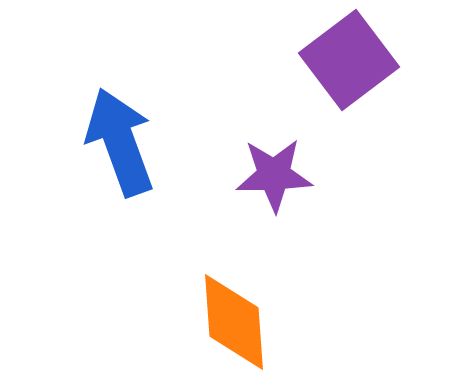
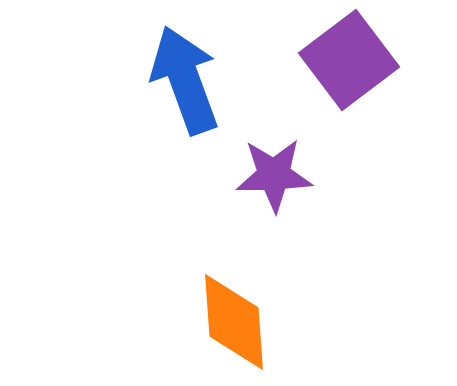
blue arrow: moved 65 px right, 62 px up
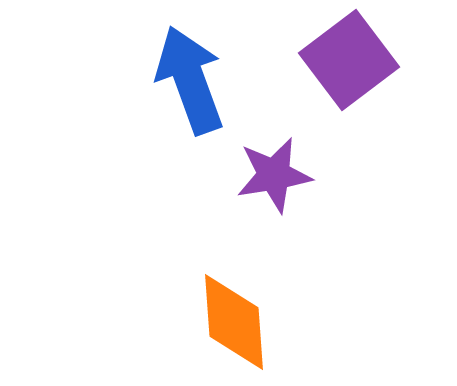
blue arrow: moved 5 px right
purple star: rotated 8 degrees counterclockwise
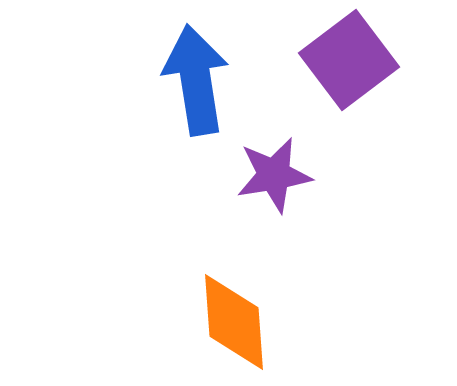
blue arrow: moved 6 px right; rotated 11 degrees clockwise
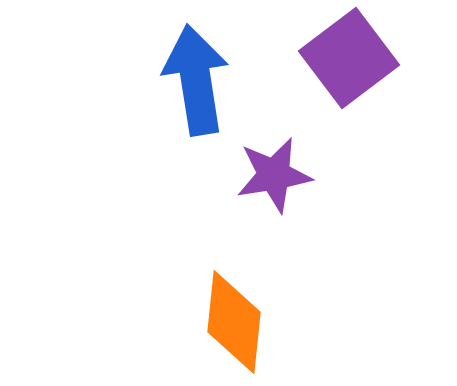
purple square: moved 2 px up
orange diamond: rotated 10 degrees clockwise
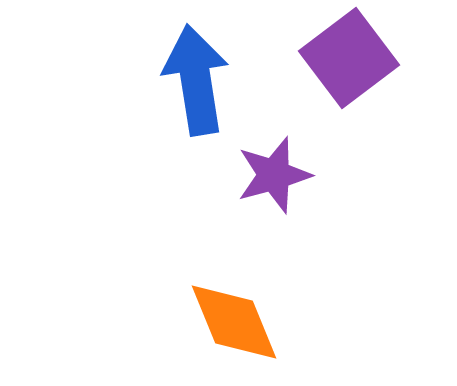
purple star: rotated 6 degrees counterclockwise
orange diamond: rotated 28 degrees counterclockwise
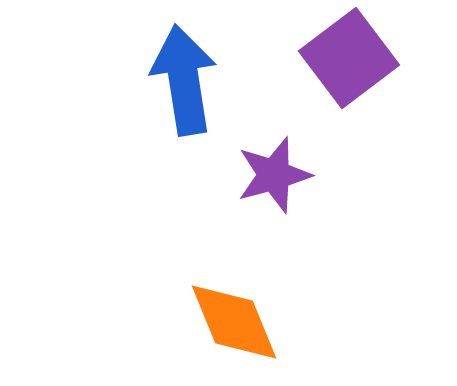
blue arrow: moved 12 px left
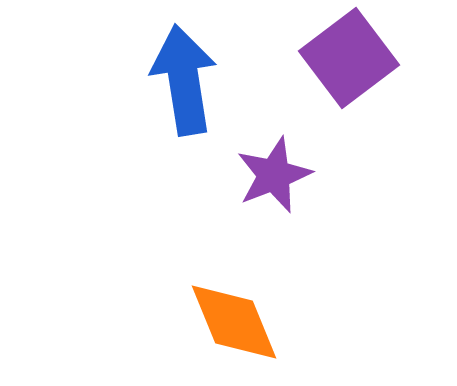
purple star: rotated 6 degrees counterclockwise
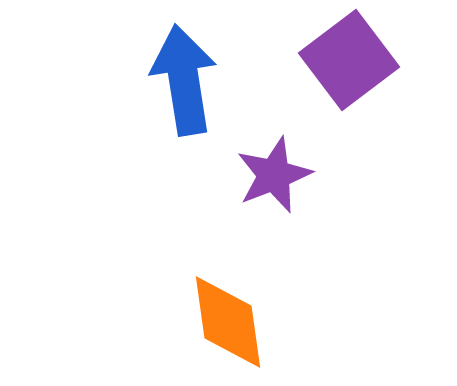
purple square: moved 2 px down
orange diamond: moved 6 px left; rotated 14 degrees clockwise
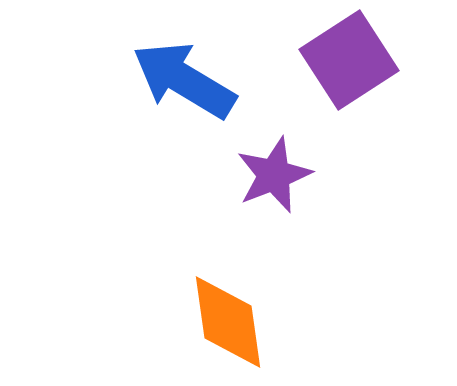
purple square: rotated 4 degrees clockwise
blue arrow: rotated 50 degrees counterclockwise
